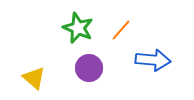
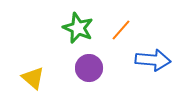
yellow triangle: moved 1 px left
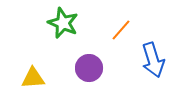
green star: moved 15 px left, 5 px up
blue arrow: rotated 68 degrees clockwise
yellow triangle: rotated 45 degrees counterclockwise
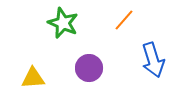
orange line: moved 3 px right, 10 px up
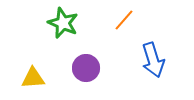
purple circle: moved 3 px left
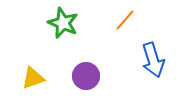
orange line: moved 1 px right
purple circle: moved 8 px down
yellow triangle: rotated 15 degrees counterclockwise
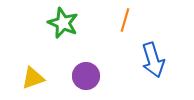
orange line: rotated 25 degrees counterclockwise
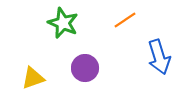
orange line: rotated 40 degrees clockwise
blue arrow: moved 6 px right, 3 px up
purple circle: moved 1 px left, 8 px up
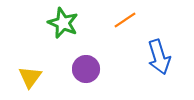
purple circle: moved 1 px right, 1 px down
yellow triangle: moved 3 px left, 1 px up; rotated 35 degrees counterclockwise
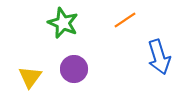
purple circle: moved 12 px left
